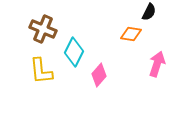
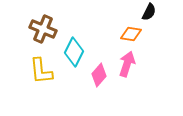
pink arrow: moved 30 px left
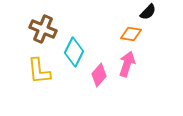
black semicircle: moved 1 px left; rotated 18 degrees clockwise
yellow L-shape: moved 2 px left
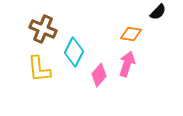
black semicircle: moved 10 px right
yellow L-shape: moved 2 px up
